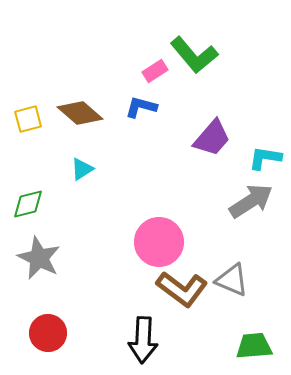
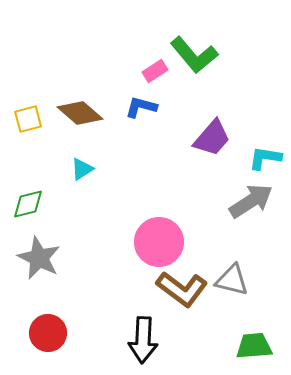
gray triangle: rotated 9 degrees counterclockwise
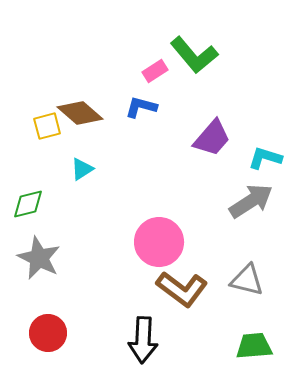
yellow square: moved 19 px right, 7 px down
cyan L-shape: rotated 8 degrees clockwise
gray triangle: moved 15 px right
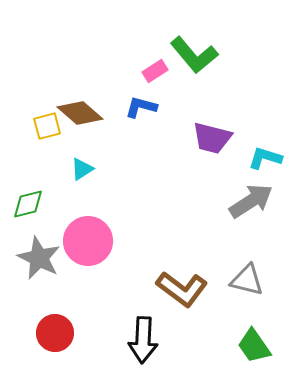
purple trapezoid: rotated 63 degrees clockwise
pink circle: moved 71 px left, 1 px up
red circle: moved 7 px right
green trapezoid: rotated 120 degrees counterclockwise
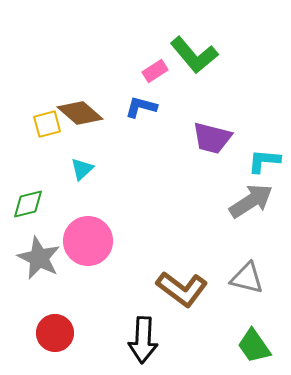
yellow square: moved 2 px up
cyan L-shape: moved 1 px left, 3 px down; rotated 12 degrees counterclockwise
cyan triangle: rotated 10 degrees counterclockwise
gray triangle: moved 2 px up
